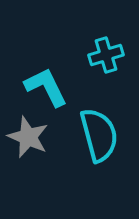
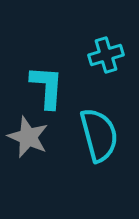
cyan L-shape: moved 1 px right; rotated 30 degrees clockwise
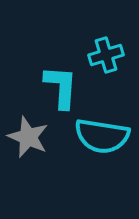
cyan L-shape: moved 14 px right
cyan semicircle: moved 3 px right, 1 px down; rotated 114 degrees clockwise
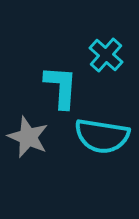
cyan cross: rotated 32 degrees counterclockwise
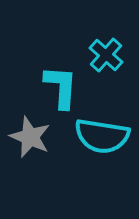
gray star: moved 2 px right
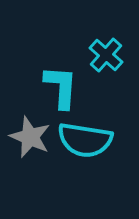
cyan semicircle: moved 17 px left, 4 px down
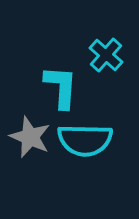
cyan semicircle: rotated 8 degrees counterclockwise
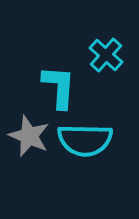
cyan L-shape: moved 2 px left
gray star: moved 1 px left, 1 px up
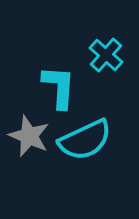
cyan semicircle: rotated 26 degrees counterclockwise
